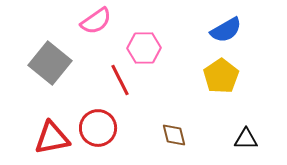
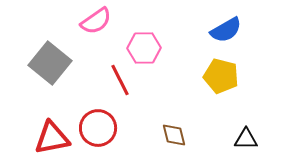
yellow pentagon: rotated 24 degrees counterclockwise
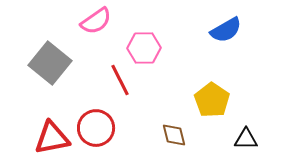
yellow pentagon: moved 9 px left, 24 px down; rotated 20 degrees clockwise
red circle: moved 2 px left
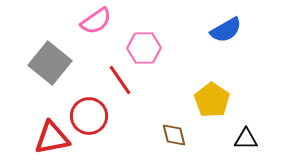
red line: rotated 8 degrees counterclockwise
red circle: moved 7 px left, 12 px up
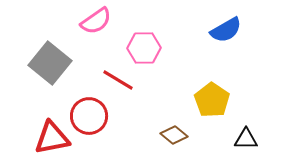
red line: moved 2 px left; rotated 24 degrees counterclockwise
brown diamond: rotated 36 degrees counterclockwise
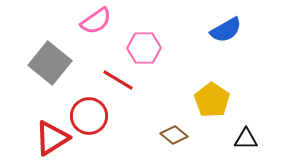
red triangle: rotated 21 degrees counterclockwise
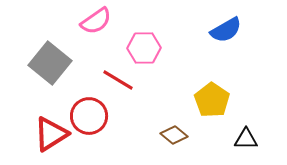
red triangle: moved 1 px left, 4 px up
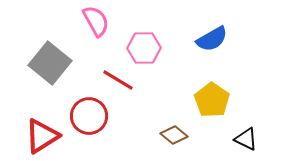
pink semicircle: rotated 84 degrees counterclockwise
blue semicircle: moved 14 px left, 9 px down
red triangle: moved 9 px left, 2 px down
black triangle: rotated 25 degrees clockwise
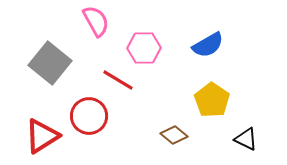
blue semicircle: moved 4 px left, 6 px down
